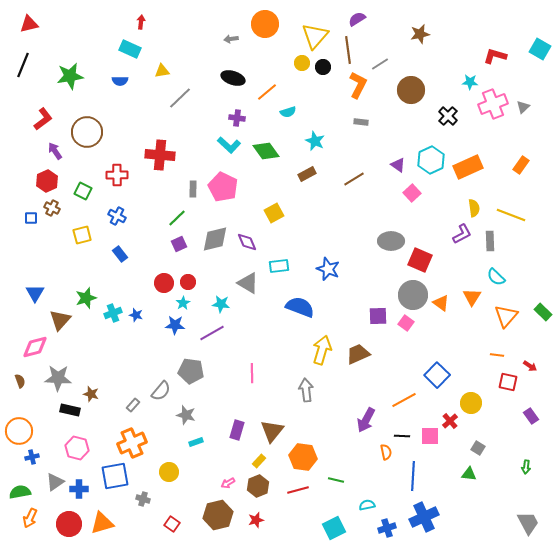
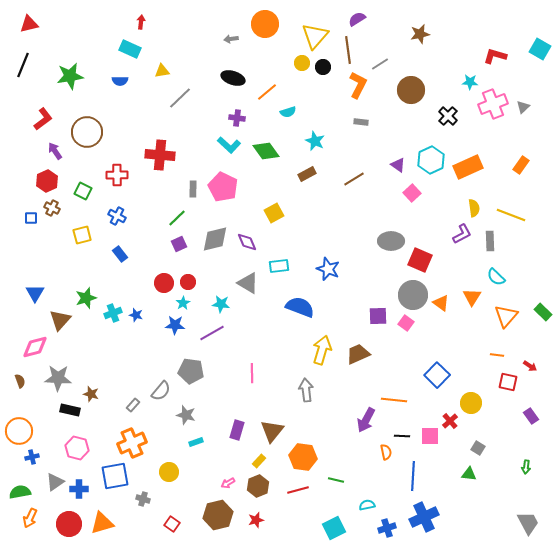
orange line at (404, 400): moved 10 px left; rotated 35 degrees clockwise
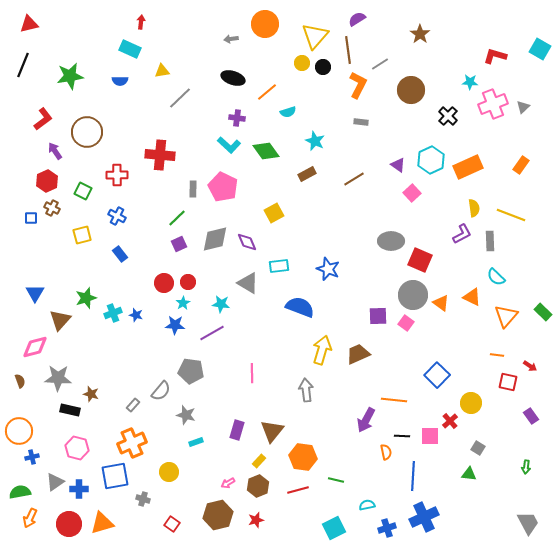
brown star at (420, 34): rotated 24 degrees counterclockwise
orange triangle at (472, 297): rotated 36 degrees counterclockwise
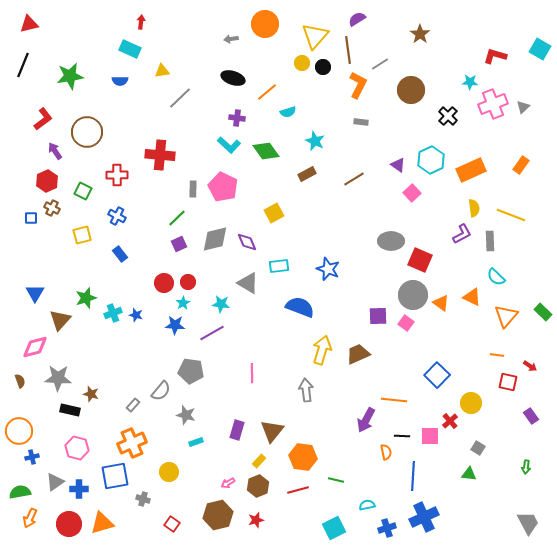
orange rectangle at (468, 167): moved 3 px right, 3 px down
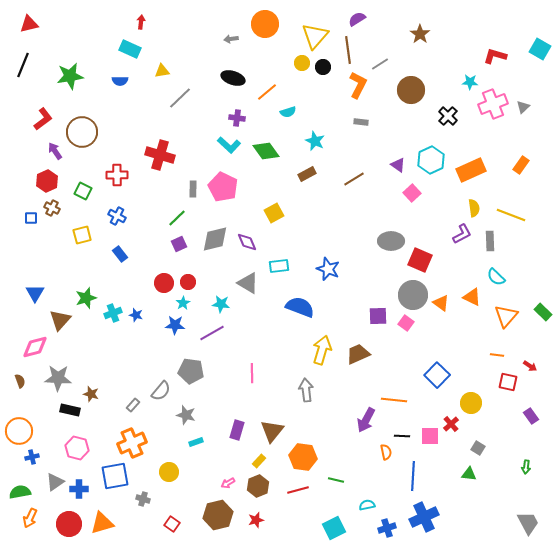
brown circle at (87, 132): moved 5 px left
red cross at (160, 155): rotated 12 degrees clockwise
red cross at (450, 421): moved 1 px right, 3 px down
